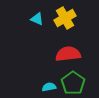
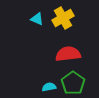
yellow cross: moved 2 px left
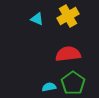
yellow cross: moved 5 px right, 2 px up
